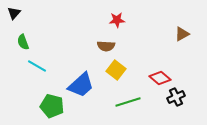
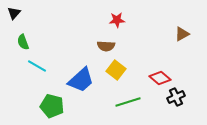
blue trapezoid: moved 5 px up
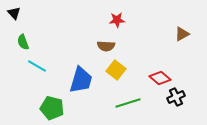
black triangle: rotated 24 degrees counterclockwise
blue trapezoid: rotated 32 degrees counterclockwise
green line: moved 1 px down
green pentagon: moved 2 px down
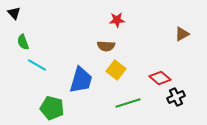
cyan line: moved 1 px up
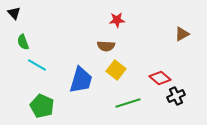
black cross: moved 1 px up
green pentagon: moved 10 px left, 2 px up; rotated 10 degrees clockwise
